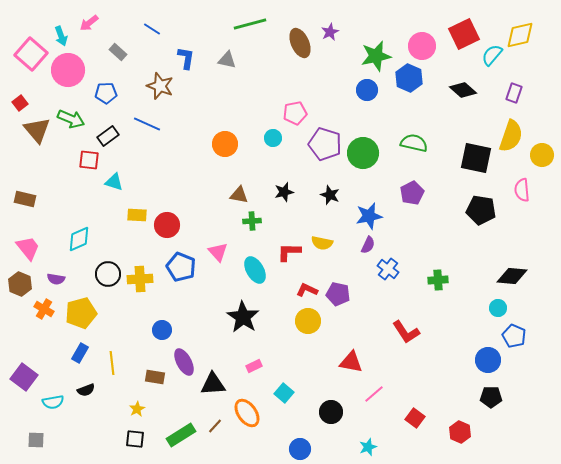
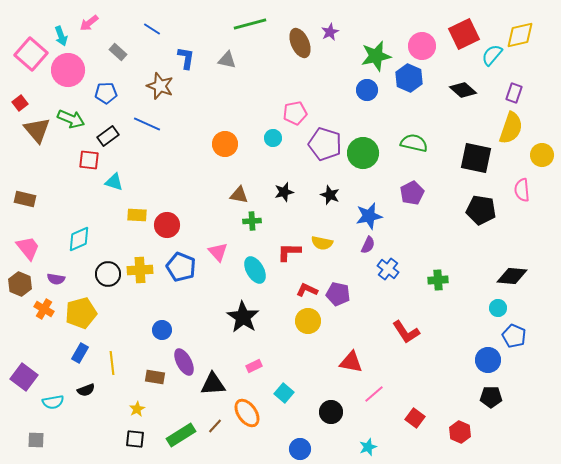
yellow semicircle at (511, 136): moved 8 px up
yellow cross at (140, 279): moved 9 px up
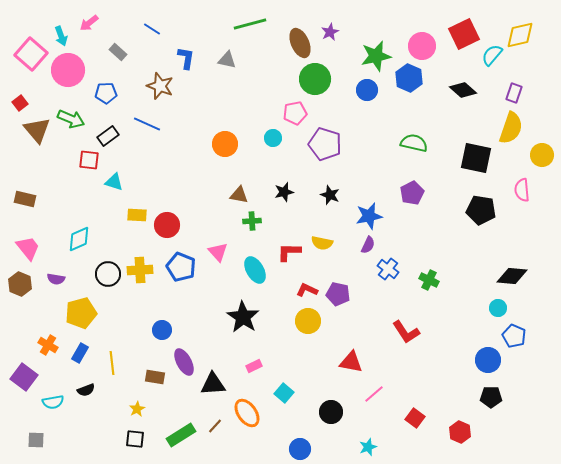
green circle at (363, 153): moved 48 px left, 74 px up
green cross at (438, 280): moved 9 px left; rotated 30 degrees clockwise
orange cross at (44, 309): moved 4 px right, 36 px down
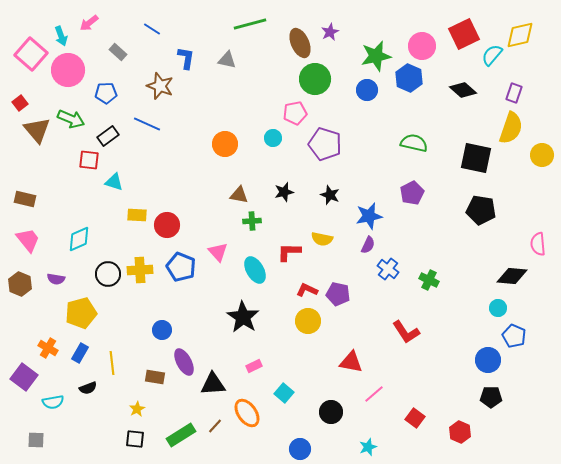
pink semicircle at (522, 190): moved 16 px right, 54 px down
yellow semicircle at (322, 243): moved 4 px up
pink trapezoid at (28, 248): moved 8 px up
orange cross at (48, 345): moved 3 px down
black semicircle at (86, 390): moved 2 px right, 2 px up
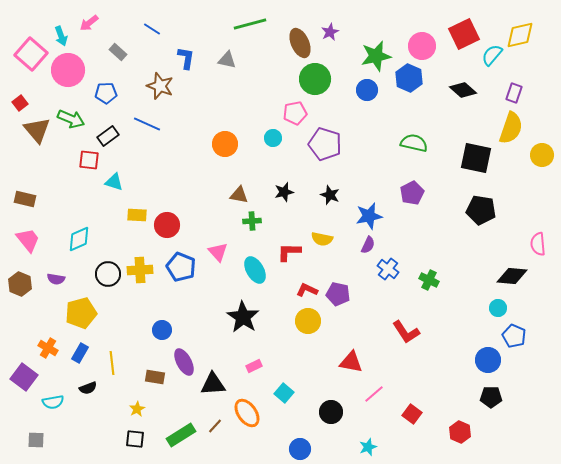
red square at (415, 418): moved 3 px left, 4 px up
